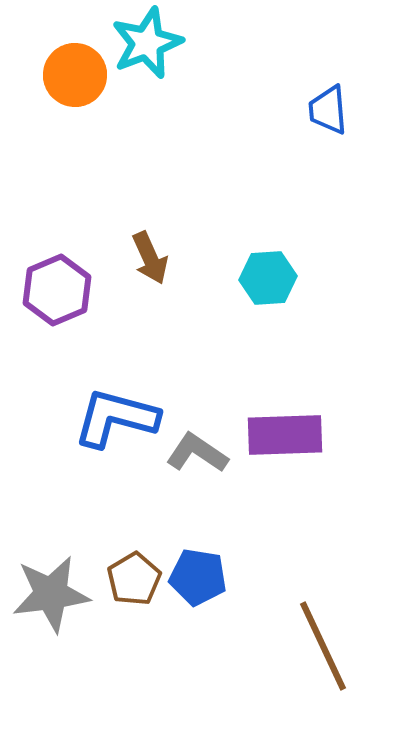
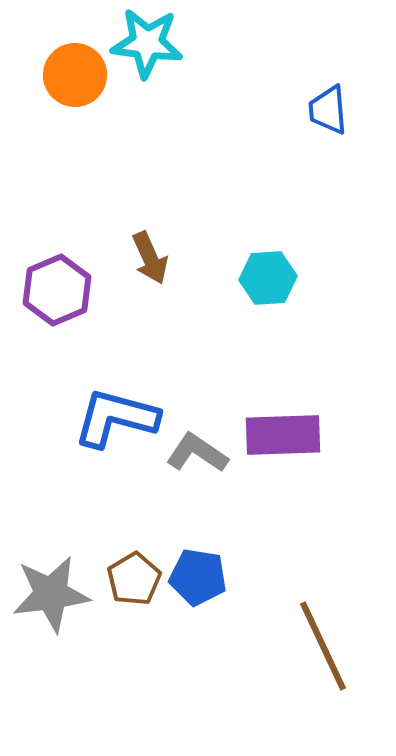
cyan star: rotated 28 degrees clockwise
purple rectangle: moved 2 px left
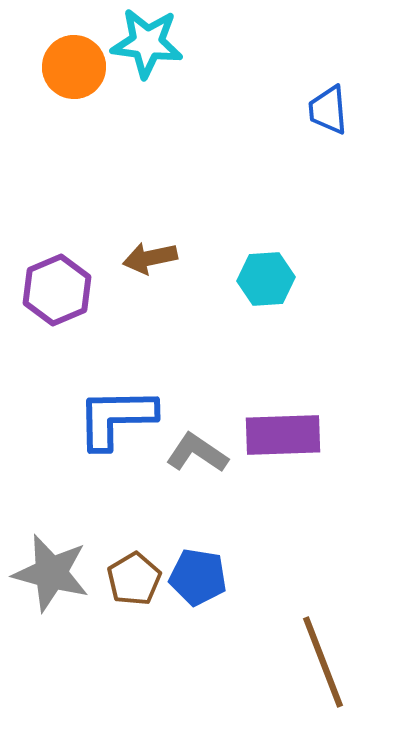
orange circle: moved 1 px left, 8 px up
brown arrow: rotated 102 degrees clockwise
cyan hexagon: moved 2 px left, 1 px down
blue L-shape: rotated 16 degrees counterclockwise
gray star: moved 21 px up; rotated 22 degrees clockwise
brown line: moved 16 px down; rotated 4 degrees clockwise
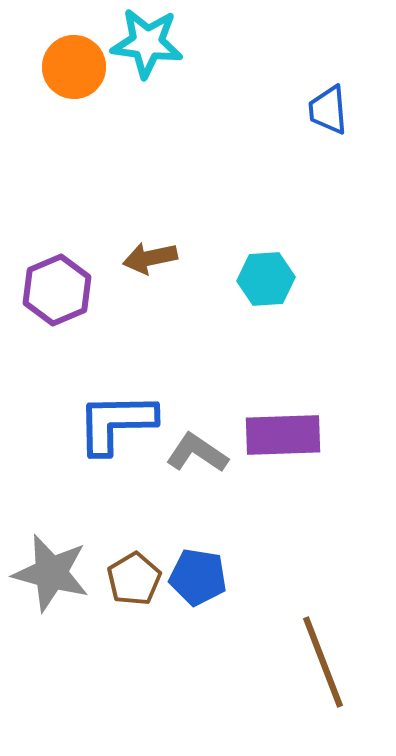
blue L-shape: moved 5 px down
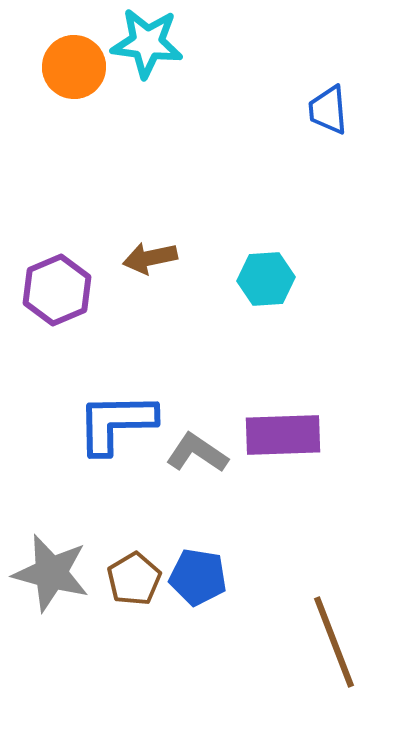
brown line: moved 11 px right, 20 px up
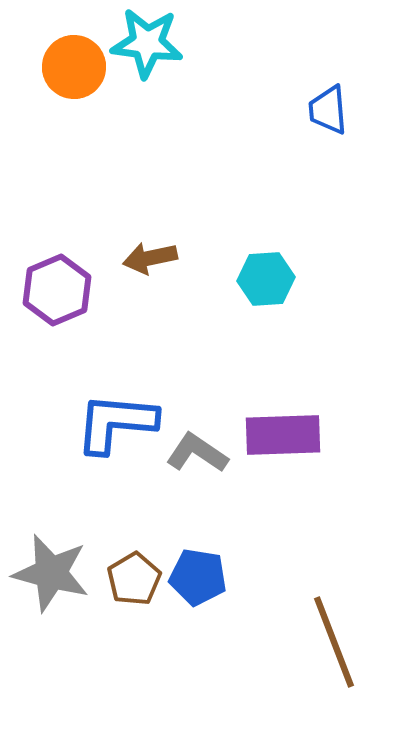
blue L-shape: rotated 6 degrees clockwise
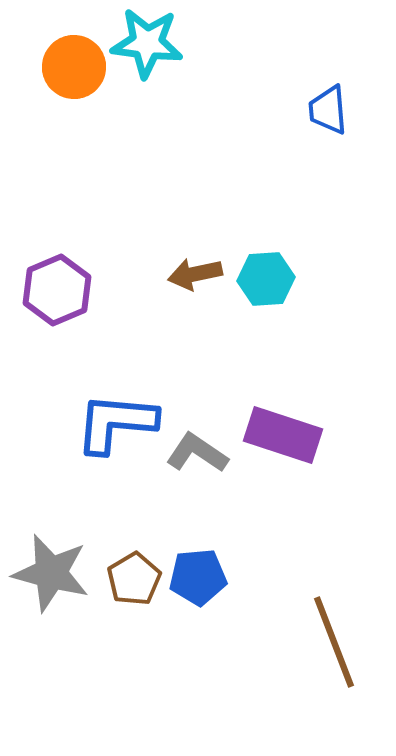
brown arrow: moved 45 px right, 16 px down
purple rectangle: rotated 20 degrees clockwise
blue pentagon: rotated 14 degrees counterclockwise
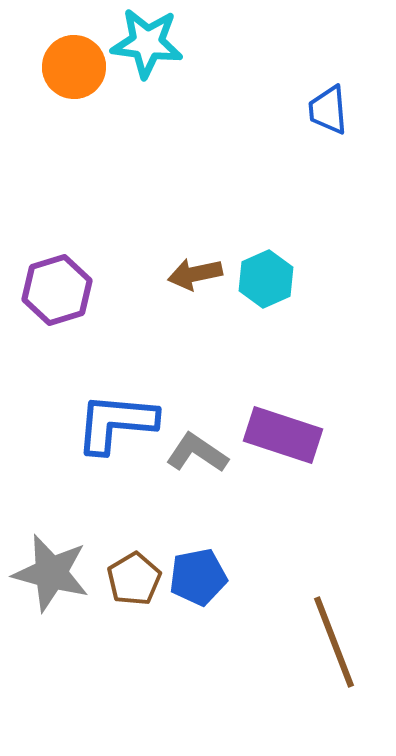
cyan hexagon: rotated 20 degrees counterclockwise
purple hexagon: rotated 6 degrees clockwise
blue pentagon: rotated 6 degrees counterclockwise
